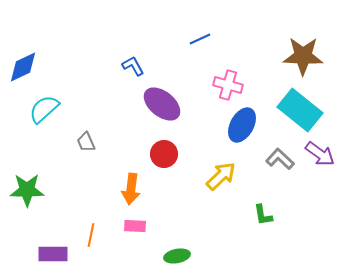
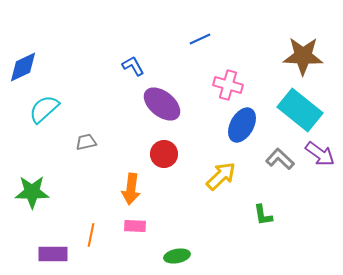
gray trapezoid: rotated 100 degrees clockwise
green star: moved 5 px right, 2 px down
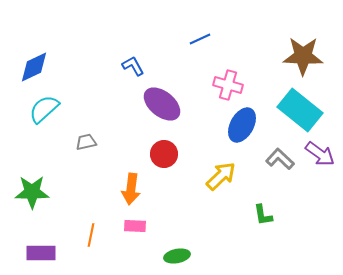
blue diamond: moved 11 px right
purple rectangle: moved 12 px left, 1 px up
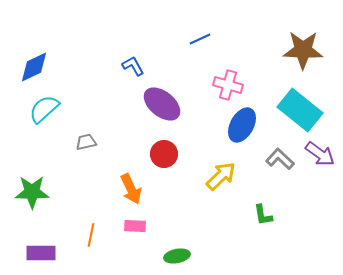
brown star: moved 6 px up
orange arrow: rotated 32 degrees counterclockwise
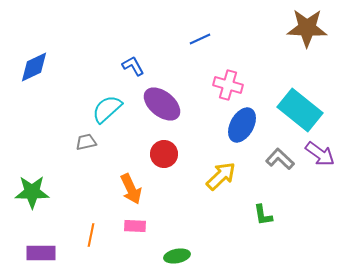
brown star: moved 4 px right, 22 px up
cyan semicircle: moved 63 px right
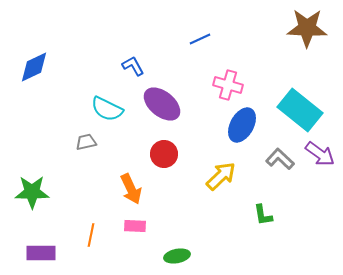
cyan semicircle: rotated 112 degrees counterclockwise
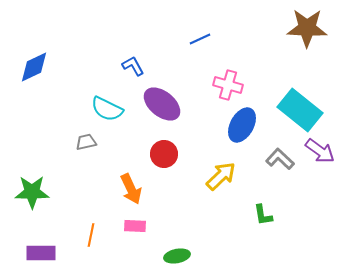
purple arrow: moved 3 px up
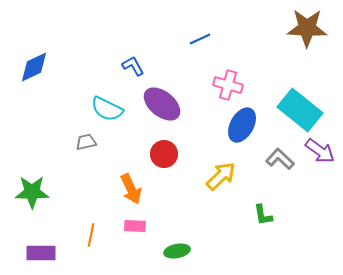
green ellipse: moved 5 px up
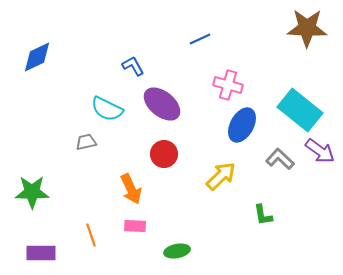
blue diamond: moved 3 px right, 10 px up
orange line: rotated 30 degrees counterclockwise
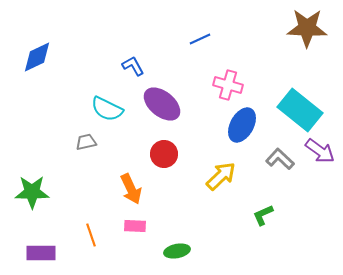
green L-shape: rotated 75 degrees clockwise
